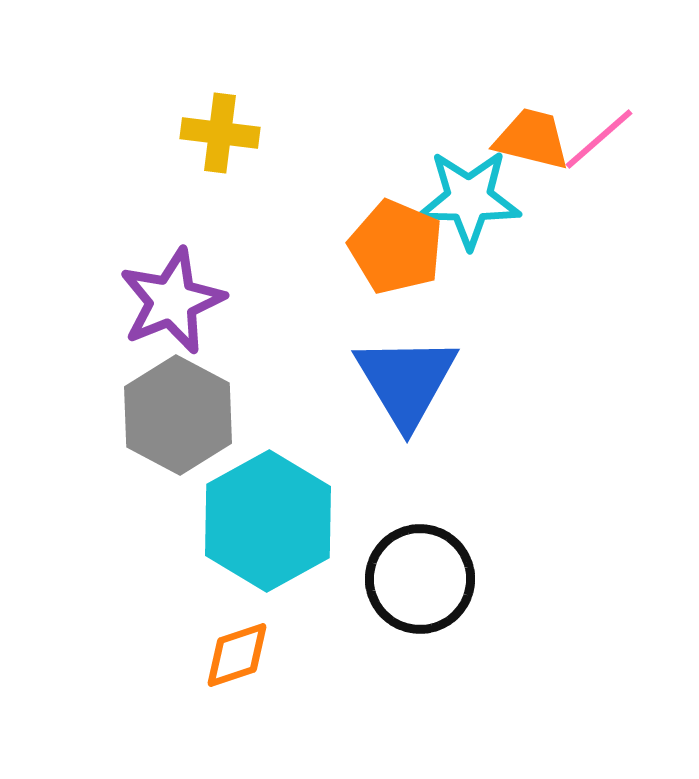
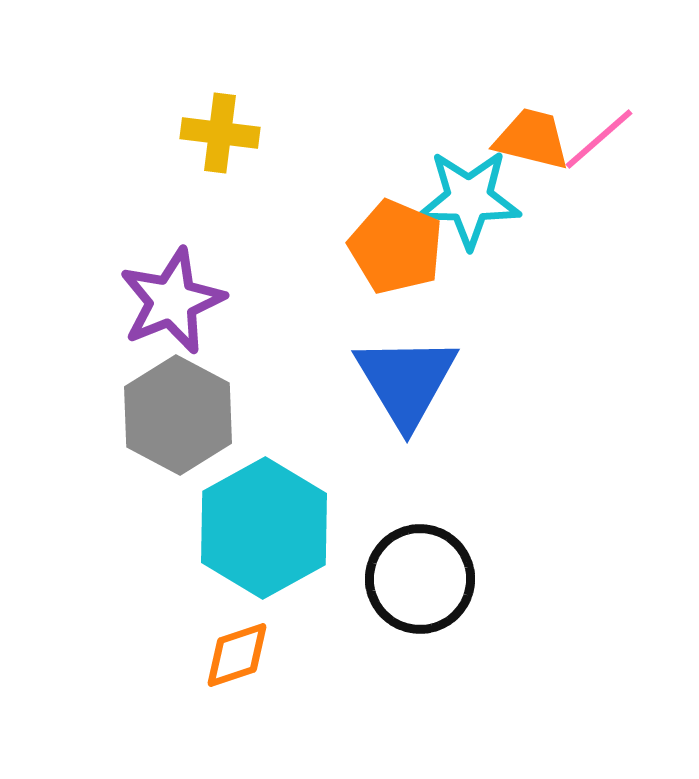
cyan hexagon: moved 4 px left, 7 px down
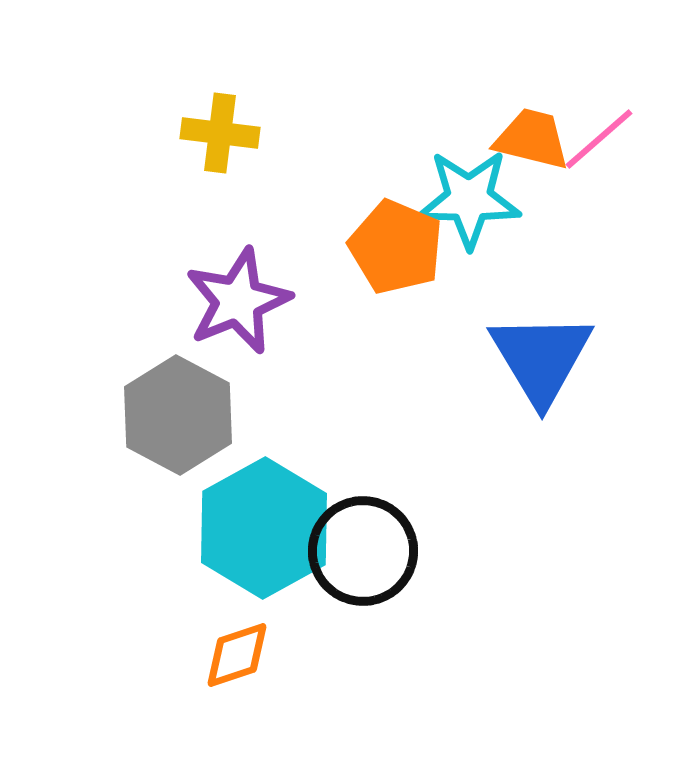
purple star: moved 66 px right
blue triangle: moved 135 px right, 23 px up
black circle: moved 57 px left, 28 px up
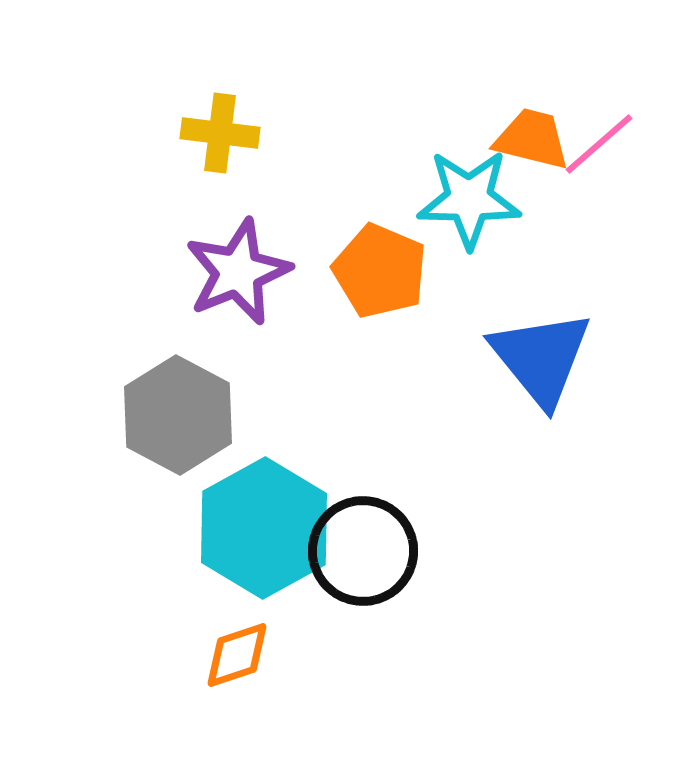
pink line: moved 5 px down
orange pentagon: moved 16 px left, 24 px down
purple star: moved 29 px up
blue triangle: rotated 8 degrees counterclockwise
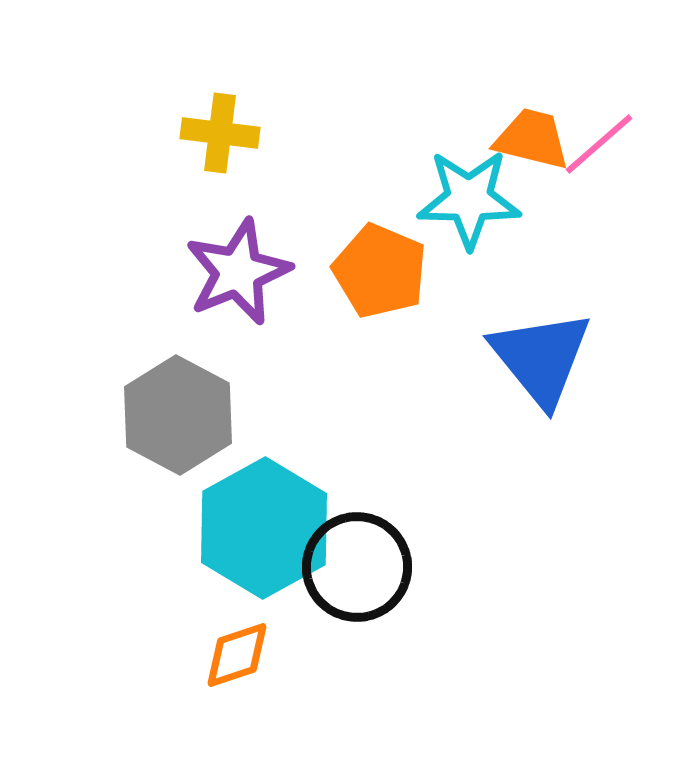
black circle: moved 6 px left, 16 px down
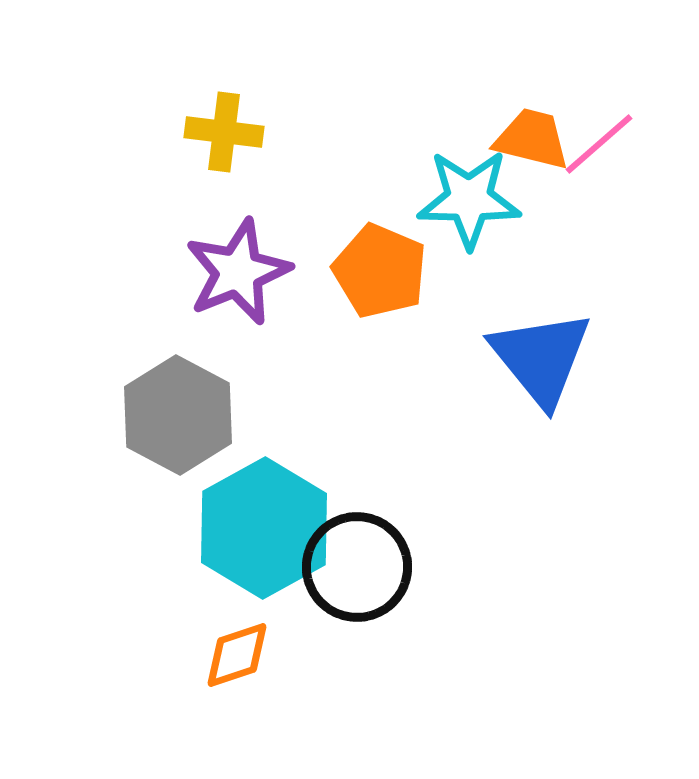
yellow cross: moved 4 px right, 1 px up
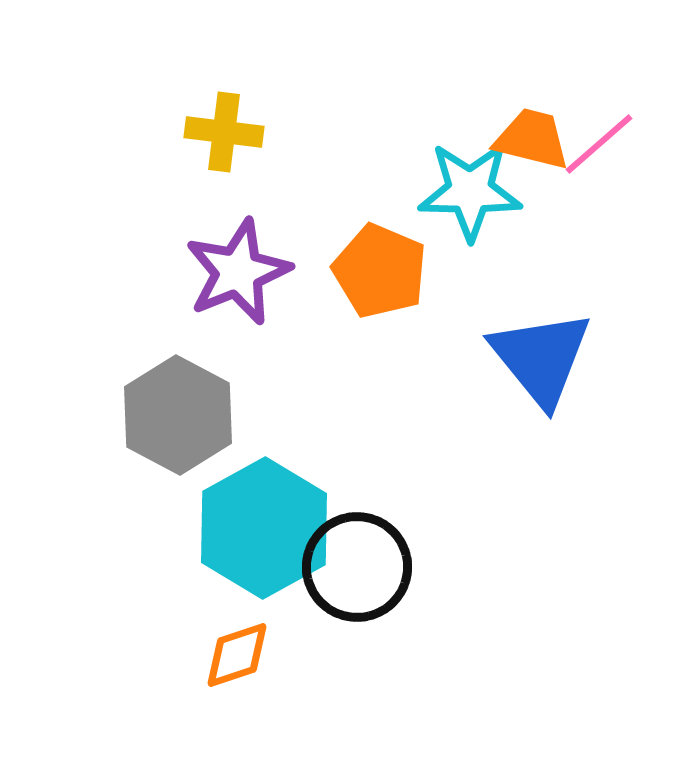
cyan star: moved 1 px right, 8 px up
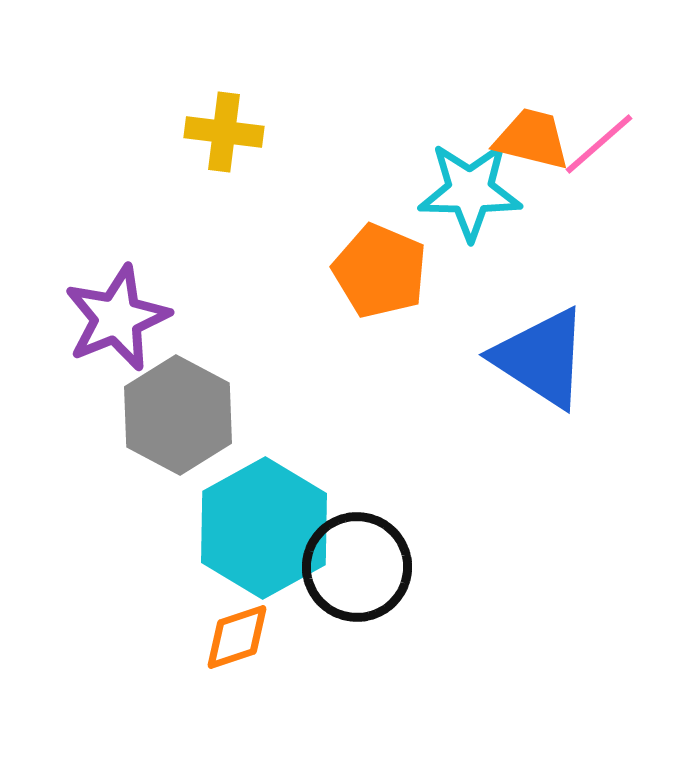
purple star: moved 121 px left, 46 px down
blue triangle: rotated 18 degrees counterclockwise
orange diamond: moved 18 px up
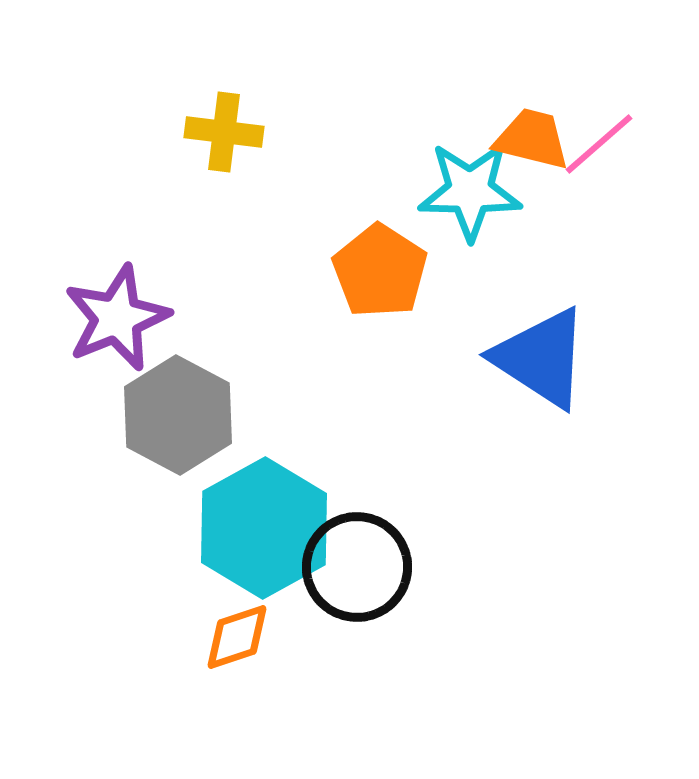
orange pentagon: rotated 10 degrees clockwise
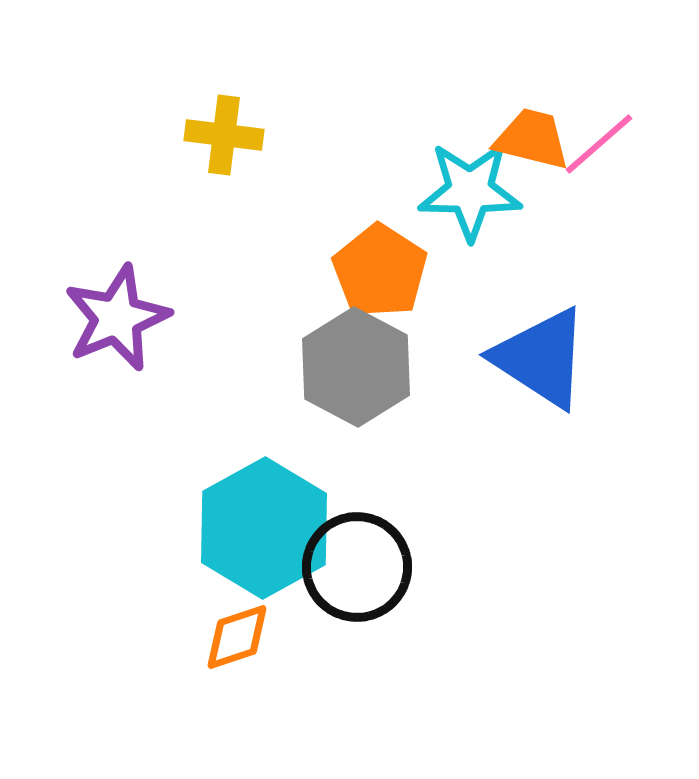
yellow cross: moved 3 px down
gray hexagon: moved 178 px right, 48 px up
